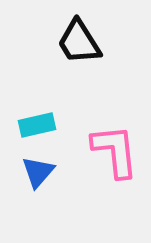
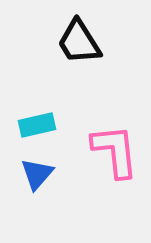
blue triangle: moved 1 px left, 2 px down
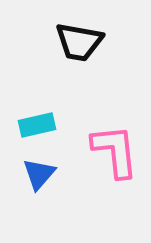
black trapezoid: rotated 48 degrees counterclockwise
blue triangle: moved 2 px right
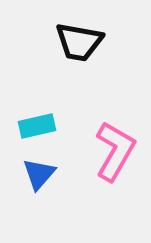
cyan rectangle: moved 1 px down
pink L-shape: rotated 36 degrees clockwise
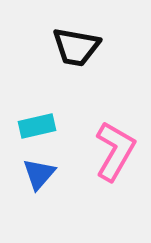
black trapezoid: moved 3 px left, 5 px down
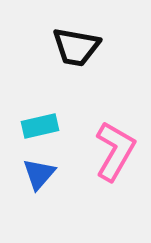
cyan rectangle: moved 3 px right
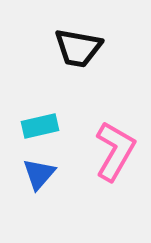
black trapezoid: moved 2 px right, 1 px down
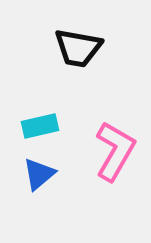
blue triangle: rotated 9 degrees clockwise
